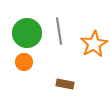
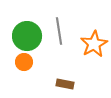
green circle: moved 3 px down
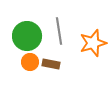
orange star: moved 1 px left, 1 px up; rotated 12 degrees clockwise
orange circle: moved 6 px right
brown rectangle: moved 14 px left, 20 px up
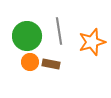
orange star: moved 1 px left, 1 px up
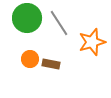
gray line: moved 8 px up; rotated 24 degrees counterclockwise
green circle: moved 18 px up
orange circle: moved 3 px up
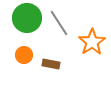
orange star: rotated 16 degrees counterclockwise
orange circle: moved 6 px left, 4 px up
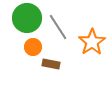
gray line: moved 1 px left, 4 px down
orange circle: moved 9 px right, 8 px up
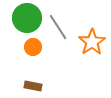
brown rectangle: moved 18 px left, 22 px down
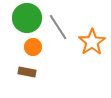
brown rectangle: moved 6 px left, 14 px up
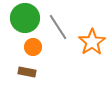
green circle: moved 2 px left
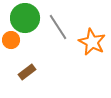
orange star: rotated 12 degrees counterclockwise
orange circle: moved 22 px left, 7 px up
brown rectangle: rotated 48 degrees counterclockwise
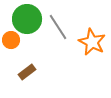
green circle: moved 2 px right, 1 px down
